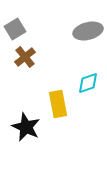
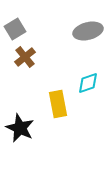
black star: moved 6 px left, 1 px down
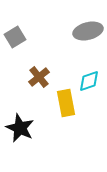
gray square: moved 8 px down
brown cross: moved 14 px right, 20 px down
cyan diamond: moved 1 px right, 2 px up
yellow rectangle: moved 8 px right, 1 px up
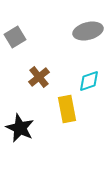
yellow rectangle: moved 1 px right, 6 px down
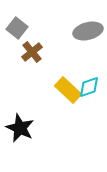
gray square: moved 2 px right, 9 px up; rotated 20 degrees counterclockwise
brown cross: moved 7 px left, 25 px up
cyan diamond: moved 6 px down
yellow rectangle: moved 1 px right, 19 px up; rotated 36 degrees counterclockwise
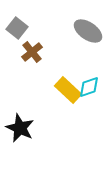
gray ellipse: rotated 48 degrees clockwise
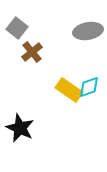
gray ellipse: rotated 44 degrees counterclockwise
yellow rectangle: moved 1 px right; rotated 8 degrees counterclockwise
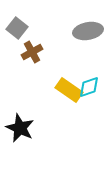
brown cross: rotated 10 degrees clockwise
